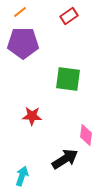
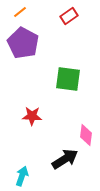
purple pentagon: rotated 28 degrees clockwise
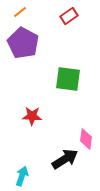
pink diamond: moved 4 px down
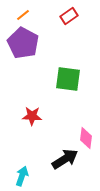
orange line: moved 3 px right, 3 px down
pink diamond: moved 1 px up
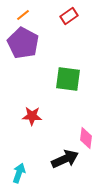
black arrow: rotated 8 degrees clockwise
cyan arrow: moved 3 px left, 3 px up
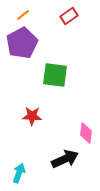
purple pentagon: moved 1 px left; rotated 16 degrees clockwise
green square: moved 13 px left, 4 px up
pink diamond: moved 5 px up
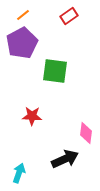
green square: moved 4 px up
